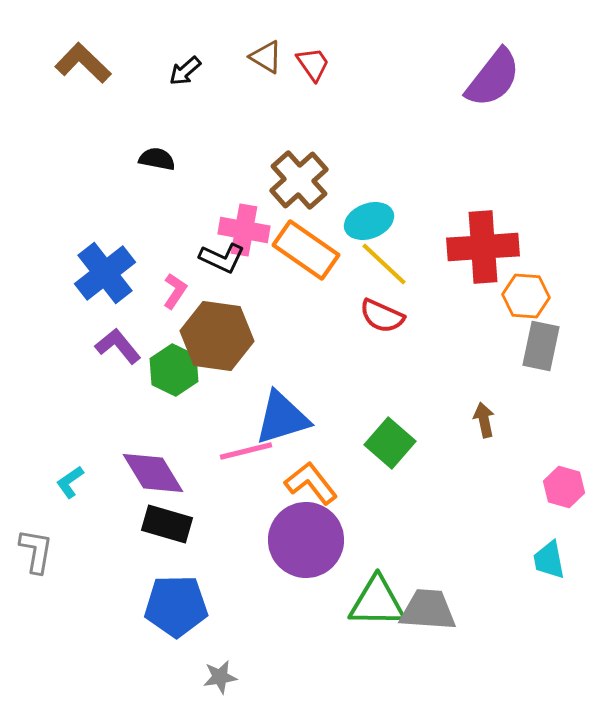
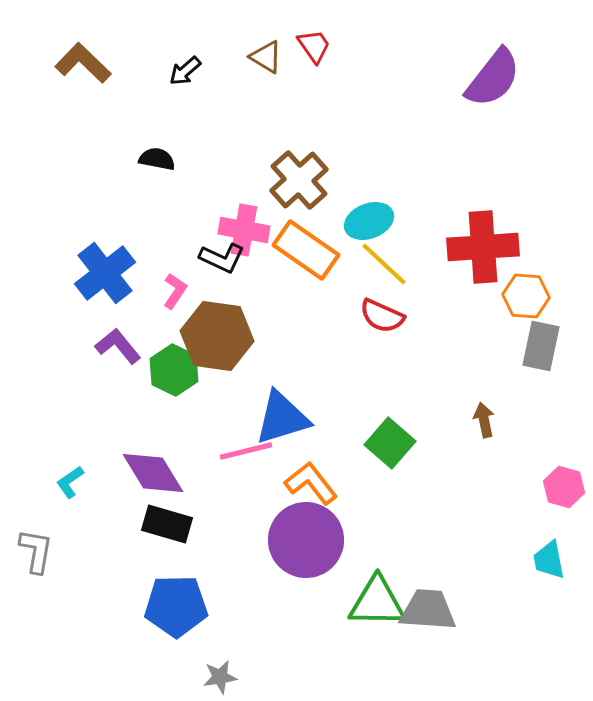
red trapezoid: moved 1 px right, 18 px up
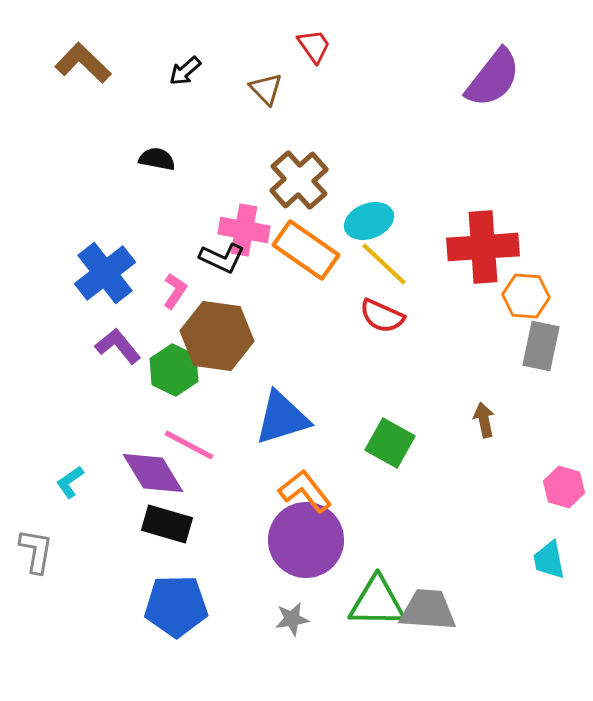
brown triangle: moved 32 px down; rotated 15 degrees clockwise
green square: rotated 12 degrees counterclockwise
pink line: moved 57 px left, 6 px up; rotated 42 degrees clockwise
orange L-shape: moved 6 px left, 8 px down
gray star: moved 72 px right, 58 px up
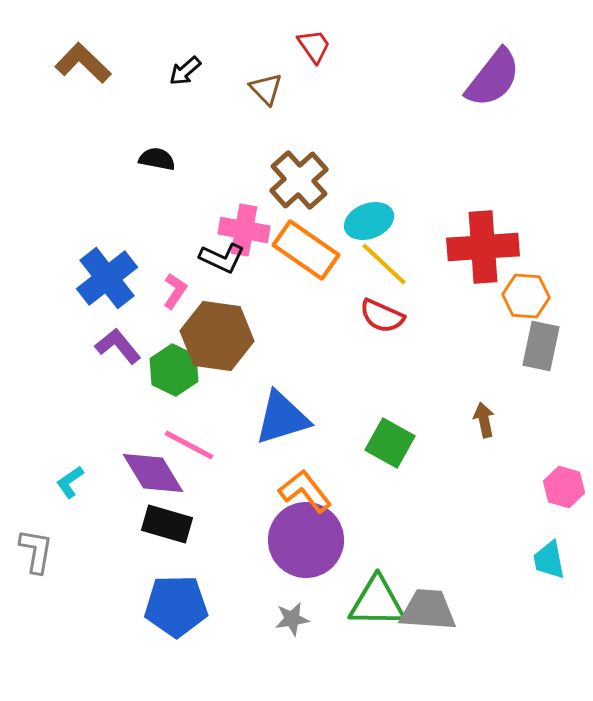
blue cross: moved 2 px right, 5 px down
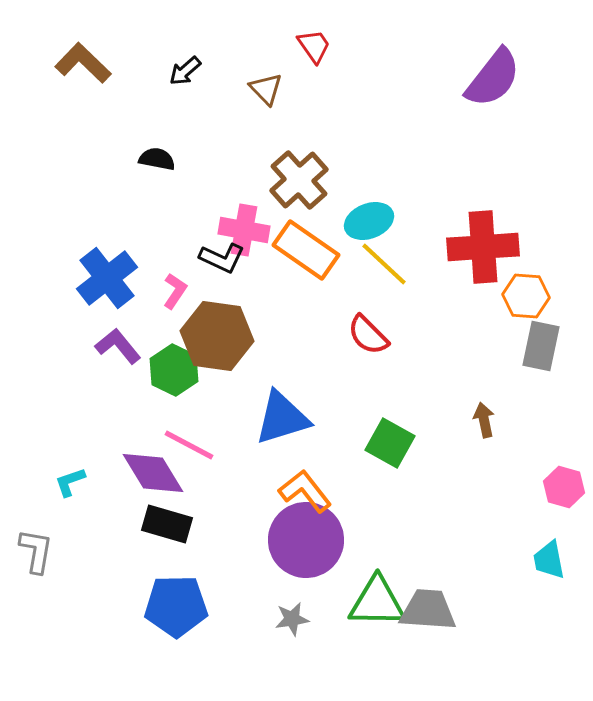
red semicircle: moved 14 px left, 19 px down; rotated 21 degrees clockwise
cyan L-shape: rotated 16 degrees clockwise
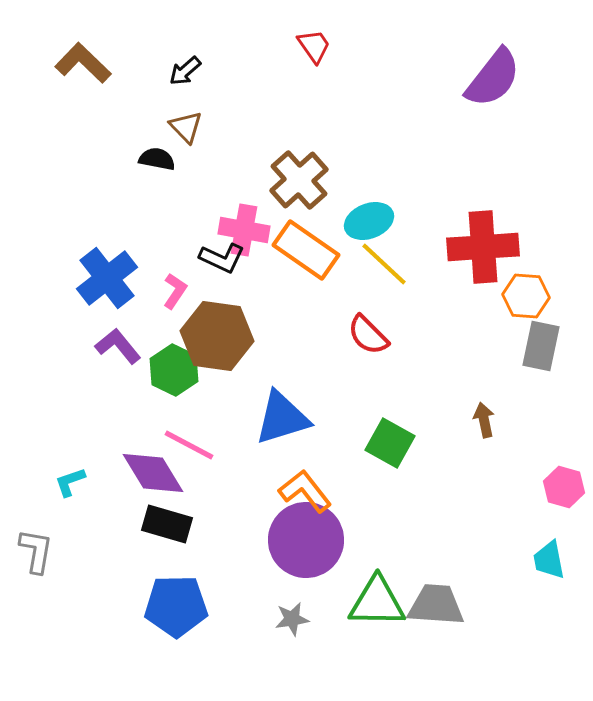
brown triangle: moved 80 px left, 38 px down
gray trapezoid: moved 8 px right, 5 px up
